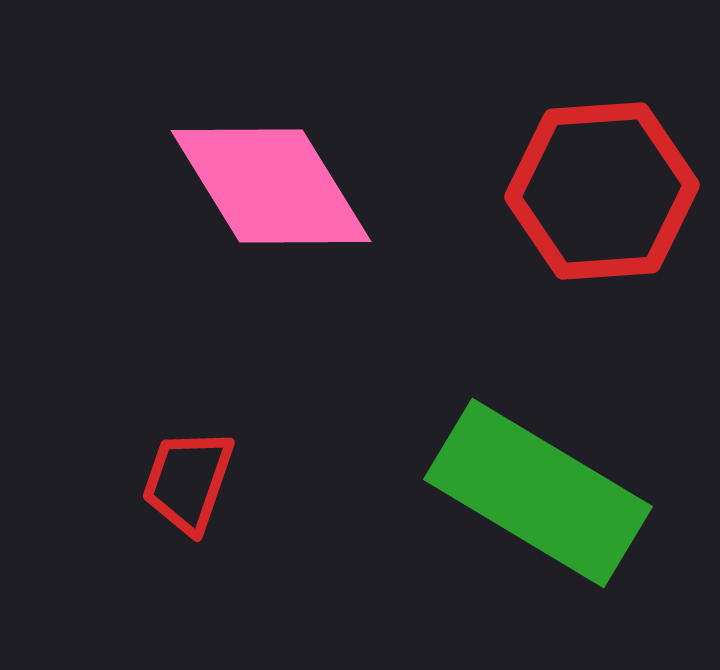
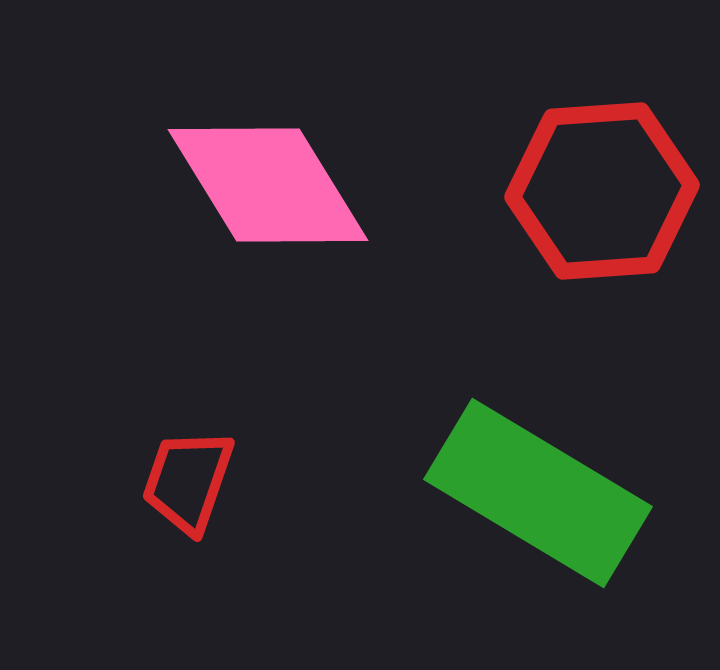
pink diamond: moved 3 px left, 1 px up
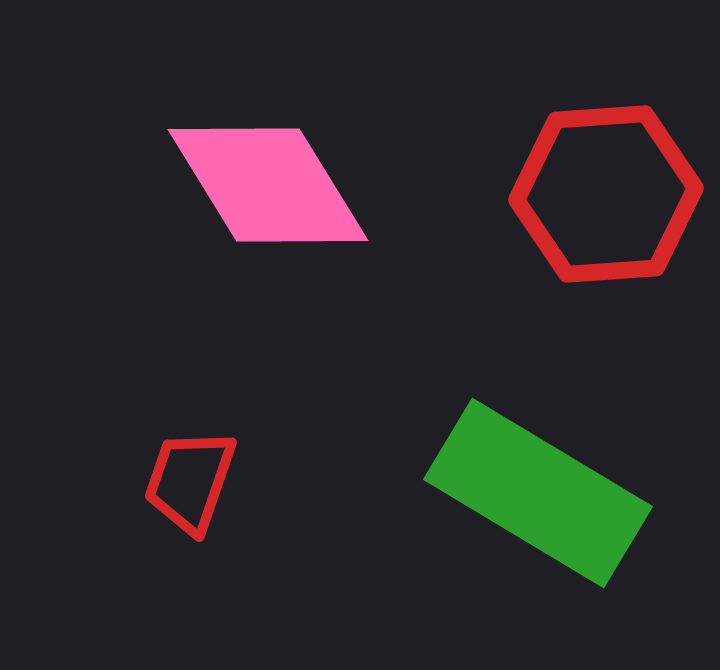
red hexagon: moved 4 px right, 3 px down
red trapezoid: moved 2 px right
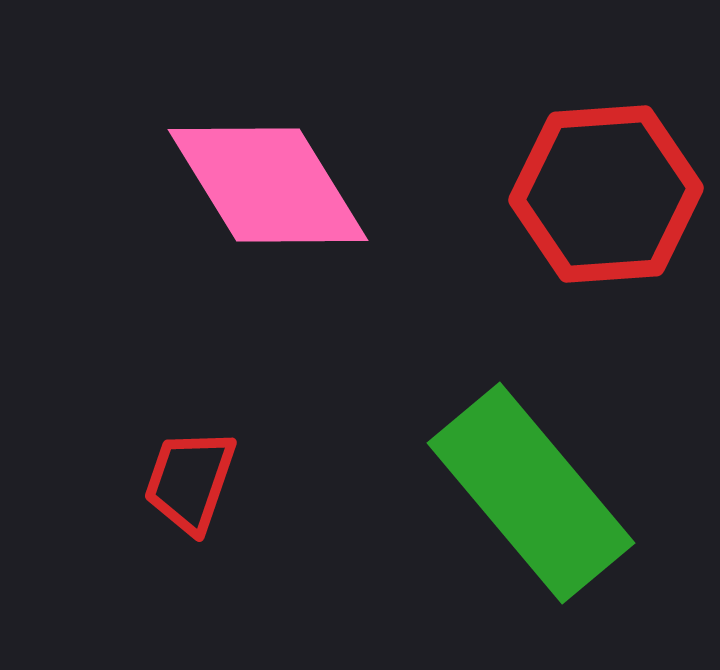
green rectangle: moved 7 px left; rotated 19 degrees clockwise
